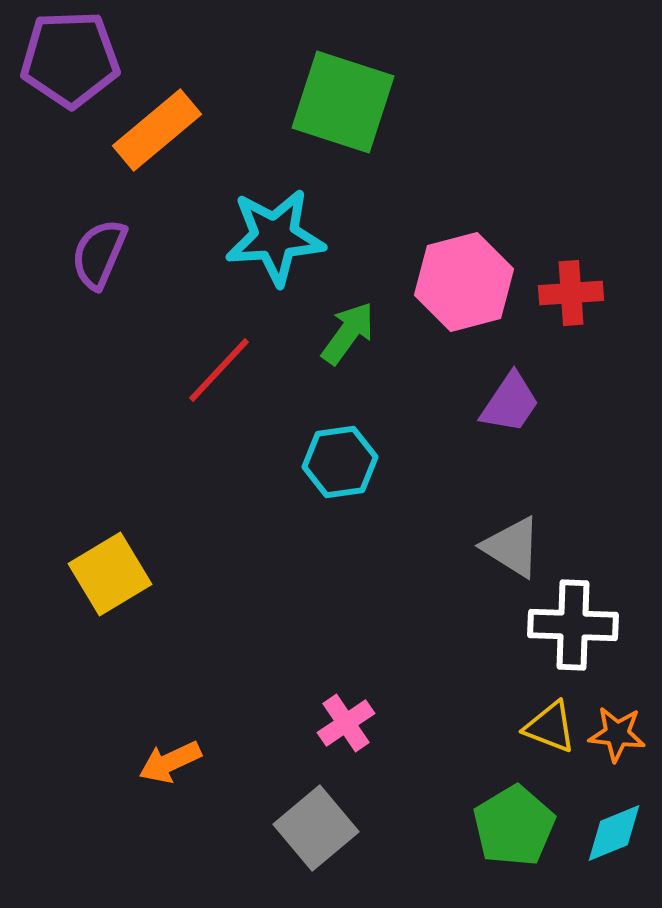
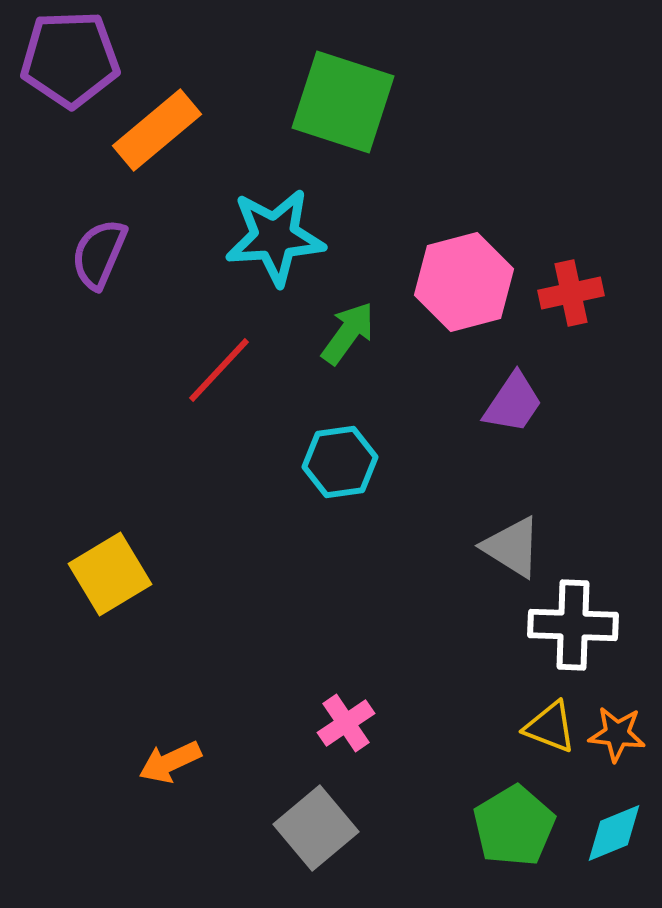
red cross: rotated 8 degrees counterclockwise
purple trapezoid: moved 3 px right
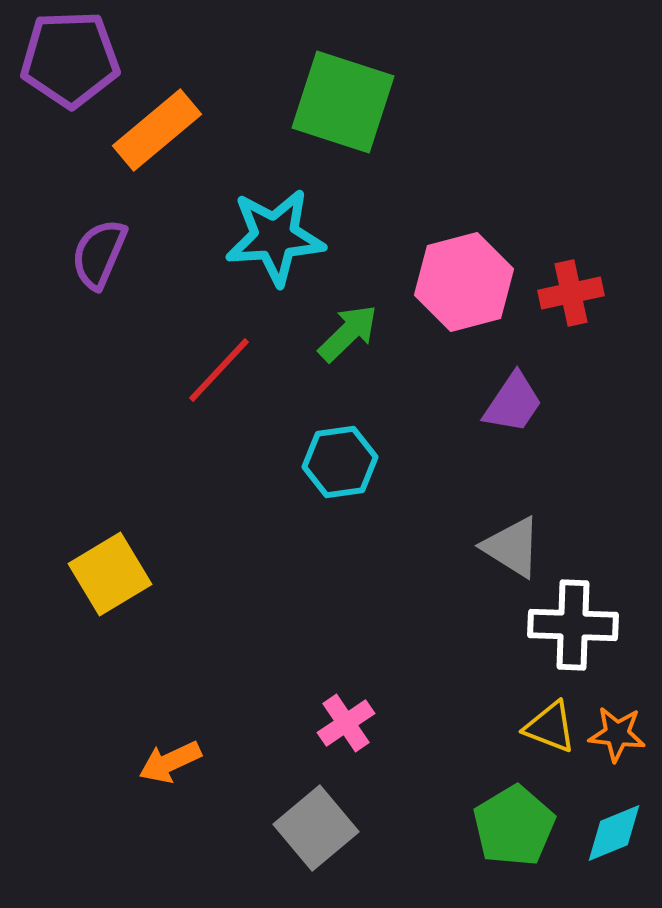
green arrow: rotated 10 degrees clockwise
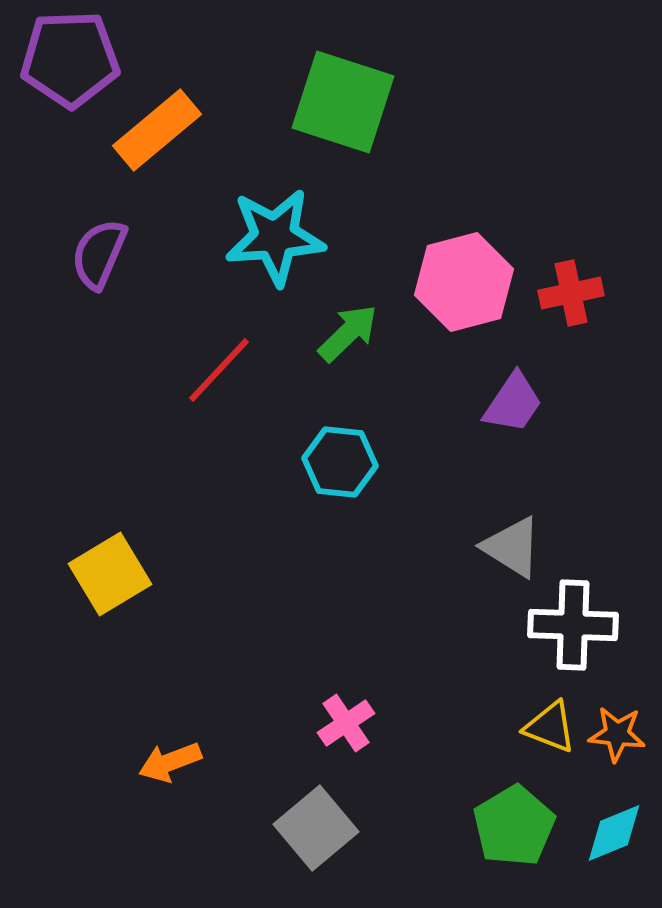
cyan hexagon: rotated 14 degrees clockwise
orange arrow: rotated 4 degrees clockwise
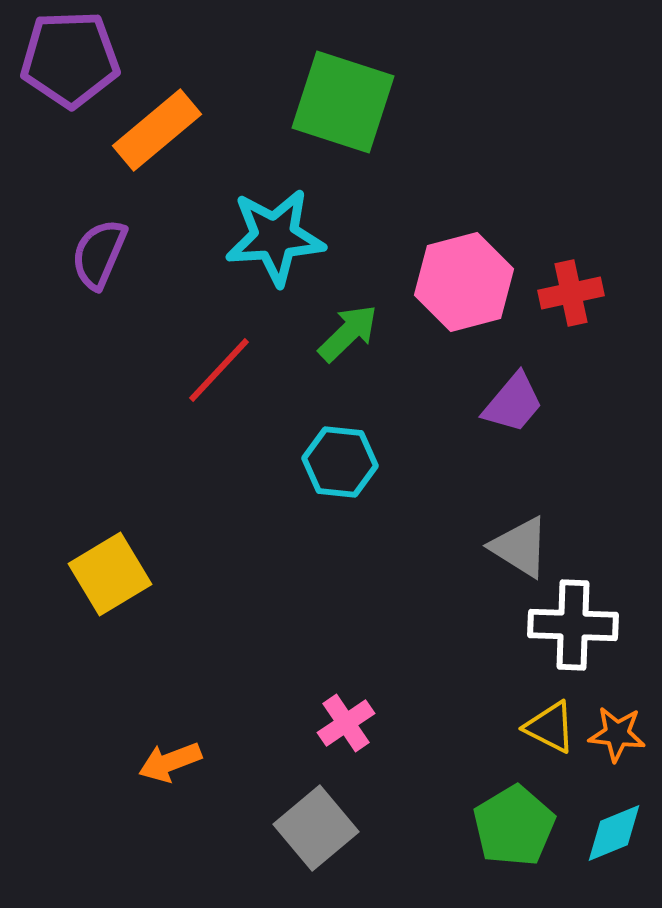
purple trapezoid: rotated 6 degrees clockwise
gray triangle: moved 8 px right
yellow triangle: rotated 6 degrees clockwise
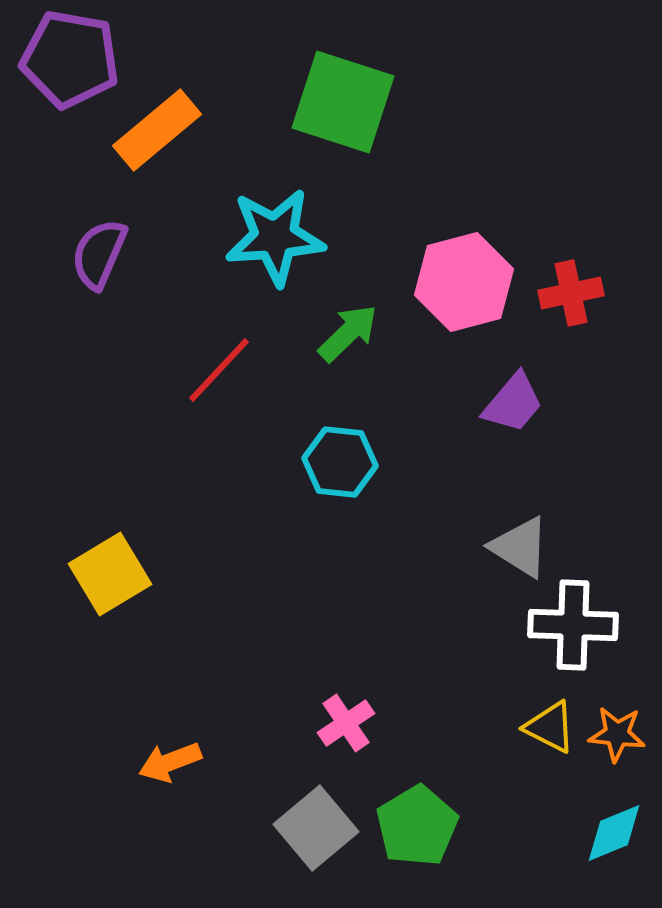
purple pentagon: rotated 12 degrees clockwise
green pentagon: moved 97 px left
